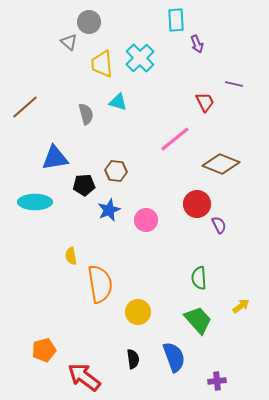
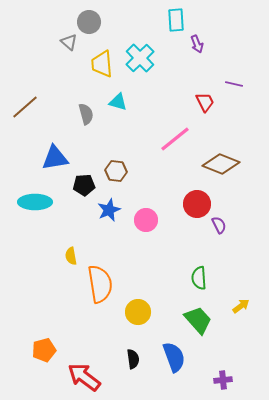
purple cross: moved 6 px right, 1 px up
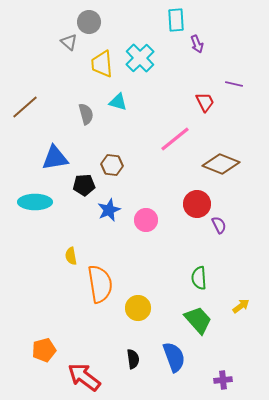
brown hexagon: moved 4 px left, 6 px up
yellow circle: moved 4 px up
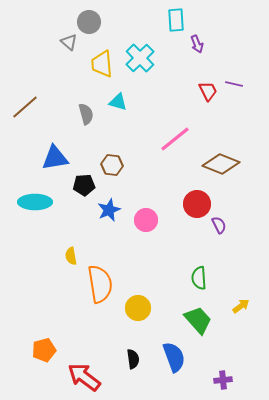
red trapezoid: moved 3 px right, 11 px up
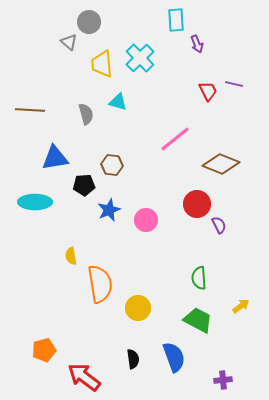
brown line: moved 5 px right, 3 px down; rotated 44 degrees clockwise
green trapezoid: rotated 20 degrees counterclockwise
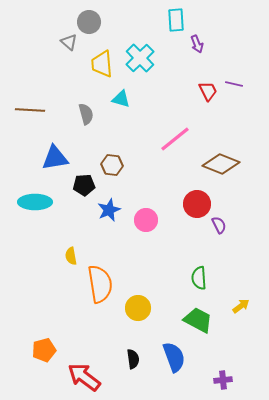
cyan triangle: moved 3 px right, 3 px up
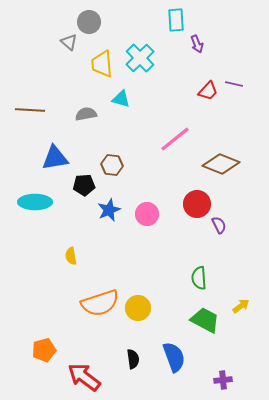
red trapezoid: rotated 70 degrees clockwise
gray semicircle: rotated 85 degrees counterclockwise
pink circle: moved 1 px right, 6 px up
orange semicircle: moved 19 px down; rotated 81 degrees clockwise
green trapezoid: moved 7 px right
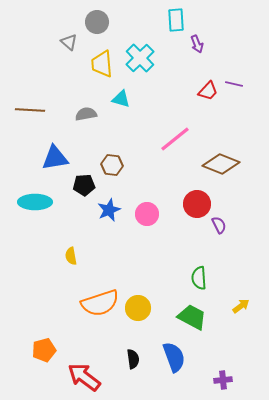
gray circle: moved 8 px right
green trapezoid: moved 13 px left, 3 px up
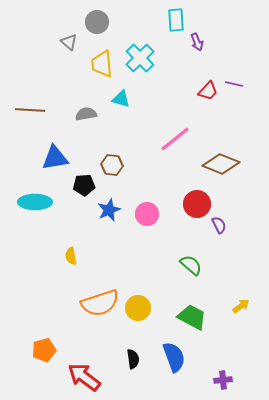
purple arrow: moved 2 px up
green semicircle: moved 8 px left, 13 px up; rotated 135 degrees clockwise
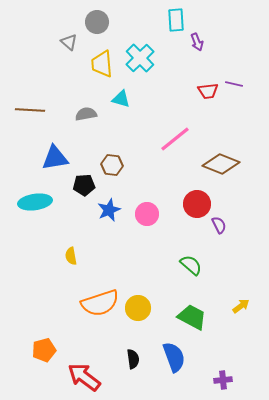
red trapezoid: rotated 40 degrees clockwise
cyan ellipse: rotated 8 degrees counterclockwise
